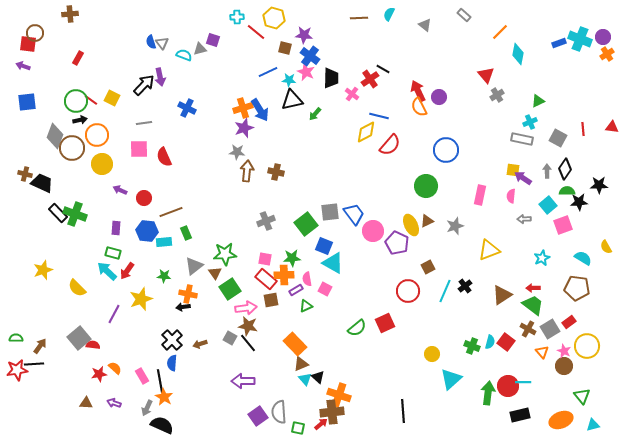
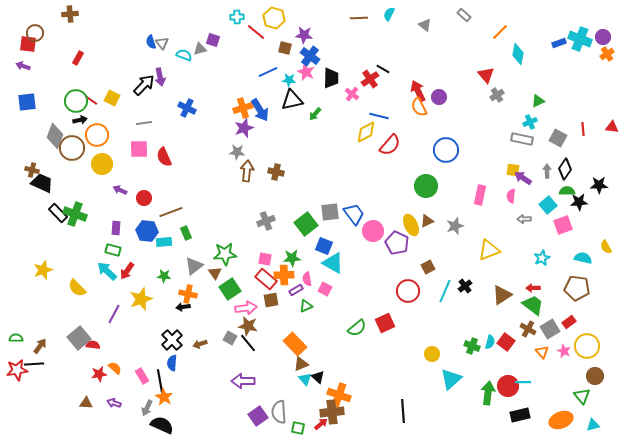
brown cross at (25, 174): moved 7 px right, 4 px up
green rectangle at (113, 253): moved 3 px up
cyan semicircle at (583, 258): rotated 18 degrees counterclockwise
brown circle at (564, 366): moved 31 px right, 10 px down
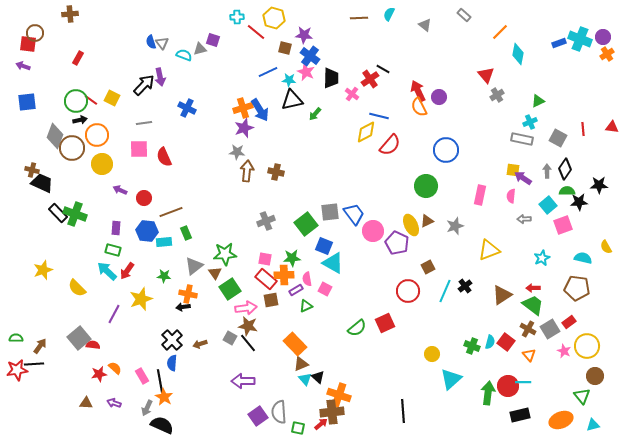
orange triangle at (542, 352): moved 13 px left, 3 px down
